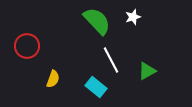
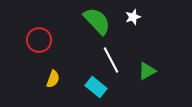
red circle: moved 12 px right, 6 px up
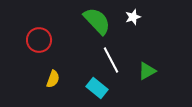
cyan rectangle: moved 1 px right, 1 px down
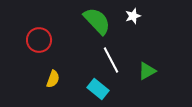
white star: moved 1 px up
cyan rectangle: moved 1 px right, 1 px down
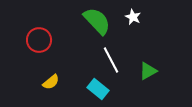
white star: moved 1 px down; rotated 28 degrees counterclockwise
green triangle: moved 1 px right
yellow semicircle: moved 2 px left, 3 px down; rotated 30 degrees clockwise
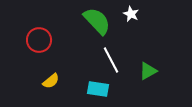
white star: moved 2 px left, 3 px up
yellow semicircle: moved 1 px up
cyan rectangle: rotated 30 degrees counterclockwise
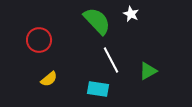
yellow semicircle: moved 2 px left, 2 px up
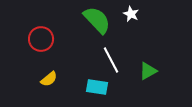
green semicircle: moved 1 px up
red circle: moved 2 px right, 1 px up
cyan rectangle: moved 1 px left, 2 px up
